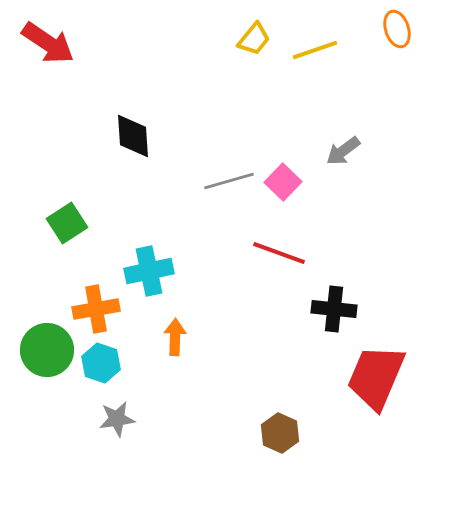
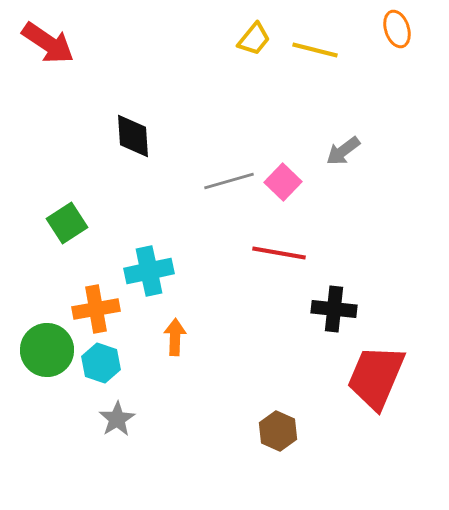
yellow line: rotated 33 degrees clockwise
red line: rotated 10 degrees counterclockwise
gray star: rotated 24 degrees counterclockwise
brown hexagon: moved 2 px left, 2 px up
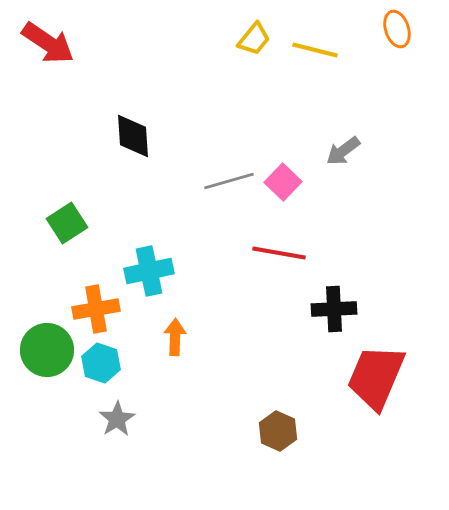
black cross: rotated 9 degrees counterclockwise
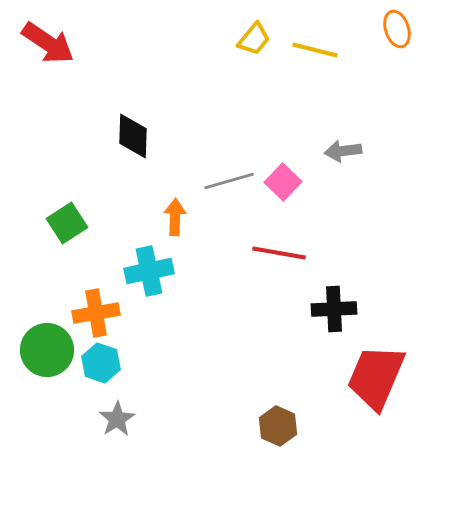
black diamond: rotated 6 degrees clockwise
gray arrow: rotated 30 degrees clockwise
orange cross: moved 4 px down
orange arrow: moved 120 px up
brown hexagon: moved 5 px up
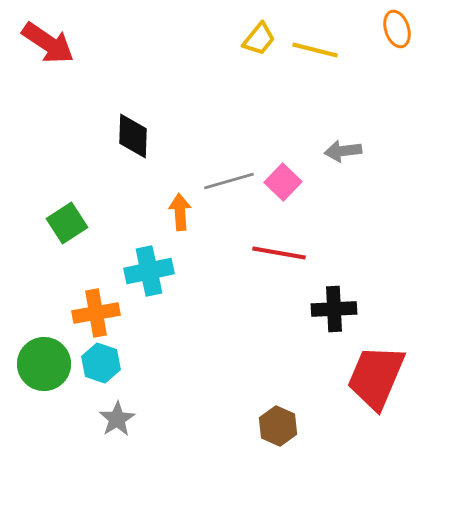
yellow trapezoid: moved 5 px right
orange arrow: moved 5 px right, 5 px up; rotated 6 degrees counterclockwise
green circle: moved 3 px left, 14 px down
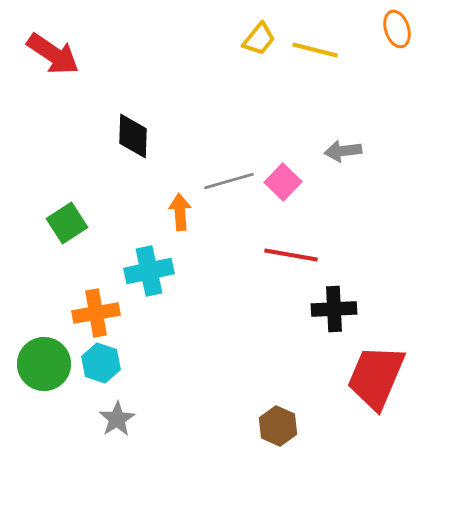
red arrow: moved 5 px right, 11 px down
red line: moved 12 px right, 2 px down
